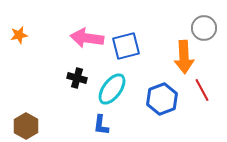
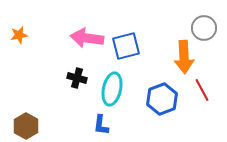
cyan ellipse: rotated 24 degrees counterclockwise
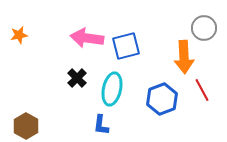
black cross: rotated 30 degrees clockwise
